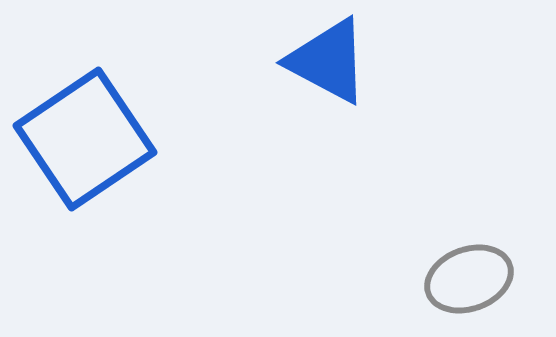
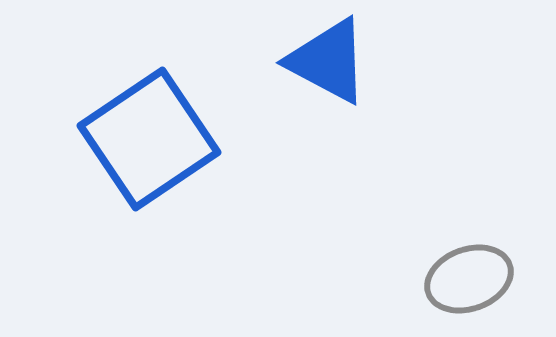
blue square: moved 64 px right
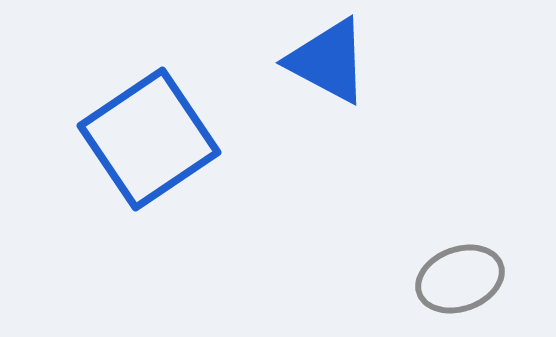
gray ellipse: moved 9 px left
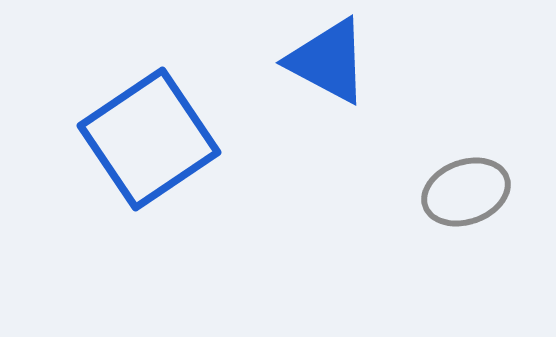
gray ellipse: moved 6 px right, 87 px up
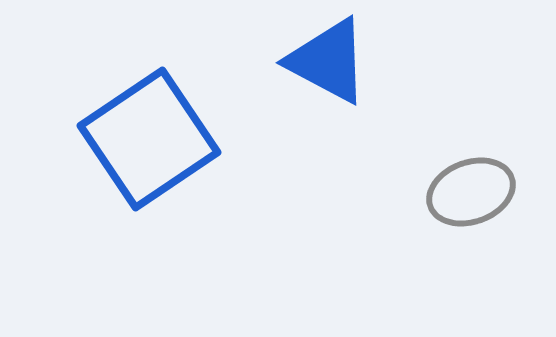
gray ellipse: moved 5 px right
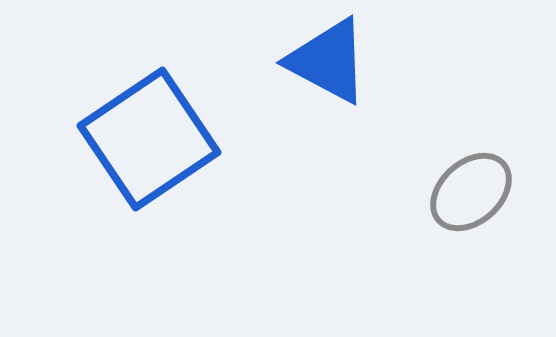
gray ellipse: rotated 22 degrees counterclockwise
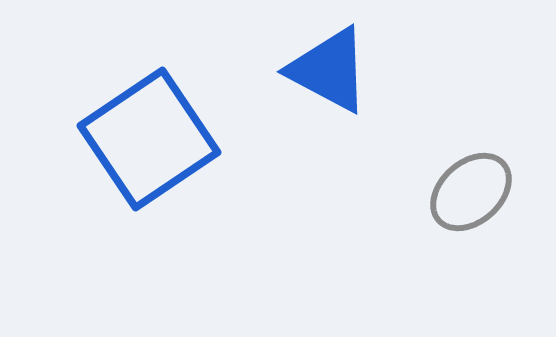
blue triangle: moved 1 px right, 9 px down
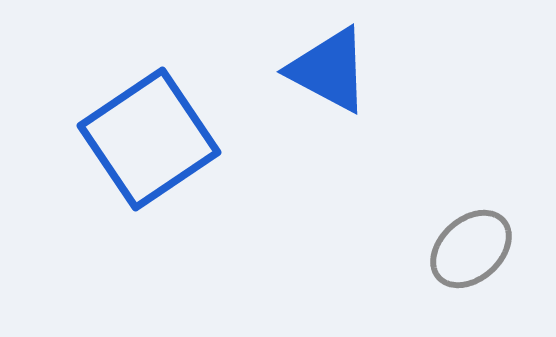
gray ellipse: moved 57 px down
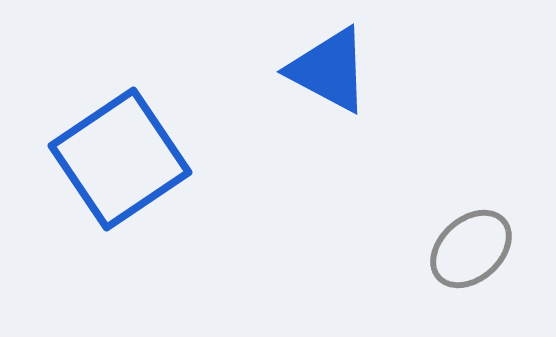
blue square: moved 29 px left, 20 px down
